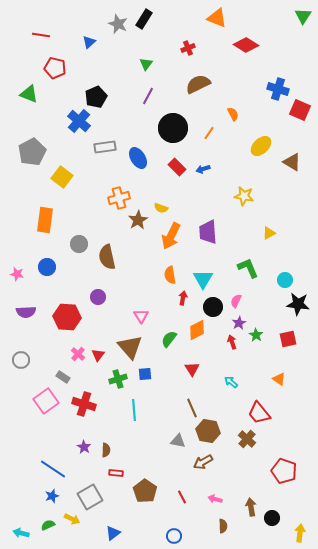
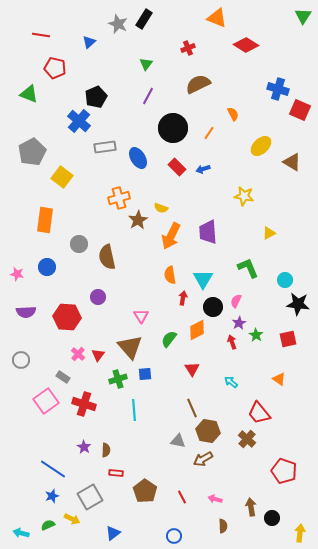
brown arrow at (203, 462): moved 3 px up
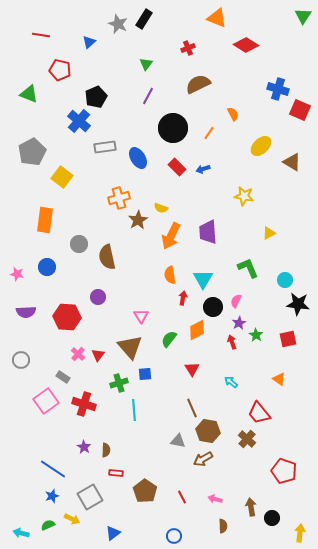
red pentagon at (55, 68): moved 5 px right, 2 px down
green cross at (118, 379): moved 1 px right, 4 px down
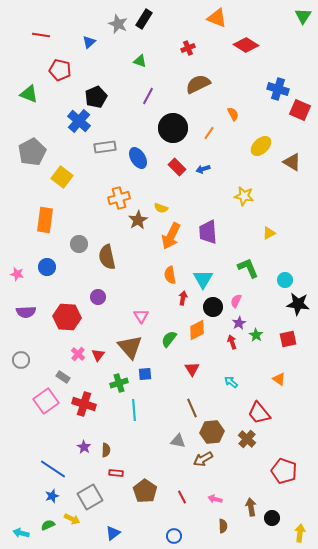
green triangle at (146, 64): moved 6 px left, 3 px up; rotated 48 degrees counterclockwise
brown hexagon at (208, 431): moved 4 px right, 1 px down; rotated 15 degrees counterclockwise
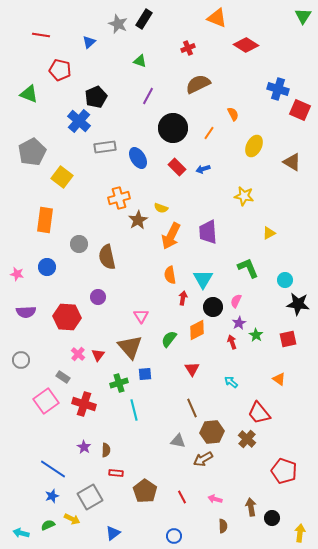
yellow ellipse at (261, 146): moved 7 px left; rotated 20 degrees counterclockwise
cyan line at (134, 410): rotated 10 degrees counterclockwise
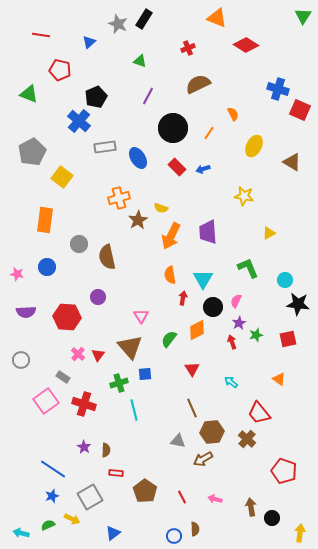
green star at (256, 335): rotated 24 degrees clockwise
brown semicircle at (223, 526): moved 28 px left, 3 px down
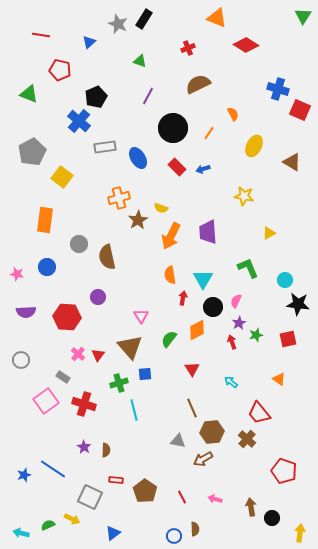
red rectangle at (116, 473): moved 7 px down
blue star at (52, 496): moved 28 px left, 21 px up
gray square at (90, 497): rotated 35 degrees counterclockwise
